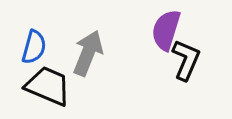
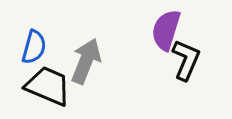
gray arrow: moved 2 px left, 8 px down
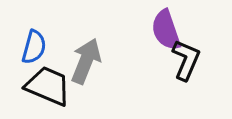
purple semicircle: rotated 36 degrees counterclockwise
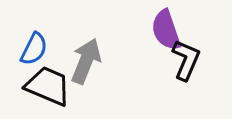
blue semicircle: moved 2 px down; rotated 12 degrees clockwise
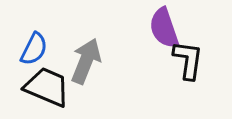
purple semicircle: moved 2 px left, 2 px up
black L-shape: moved 2 px right; rotated 15 degrees counterclockwise
black trapezoid: moved 1 px left, 1 px down
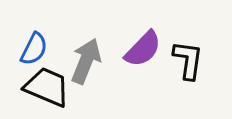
purple semicircle: moved 21 px left, 21 px down; rotated 117 degrees counterclockwise
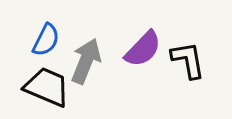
blue semicircle: moved 12 px right, 9 px up
black L-shape: rotated 18 degrees counterclockwise
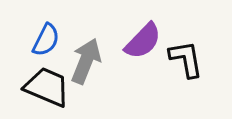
purple semicircle: moved 8 px up
black L-shape: moved 2 px left, 1 px up
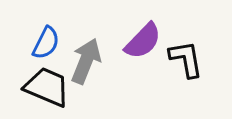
blue semicircle: moved 3 px down
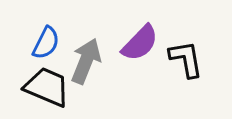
purple semicircle: moved 3 px left, 2 px down
